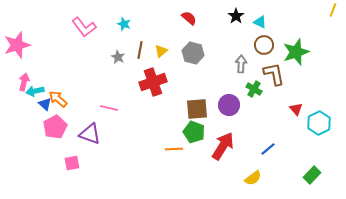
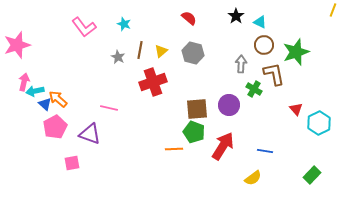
blue line: moved 3 px left, 2 px down; rotated 49 degrees clockwise
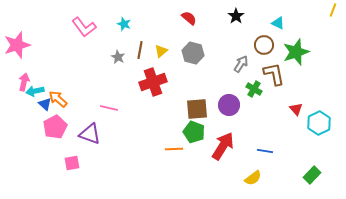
cyan triangle: moved 18 px right, 1 px down
gray arrow: rotated 30 degrees clockwise
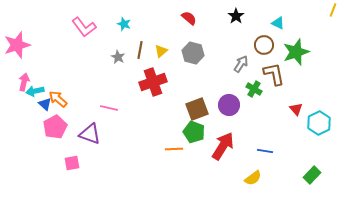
brown square: rotated 15 degrees counterclockwise
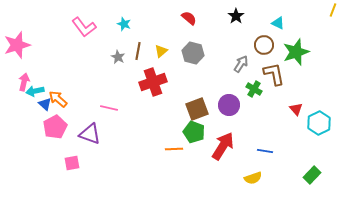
brown line: moved 2 px left, 1 px down
yellow semicircle: rotated 18 degrees clockwise
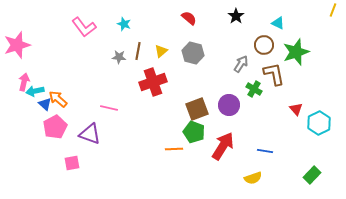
gray star: moved 1 px right; rotated 24 degrees counterclockwise
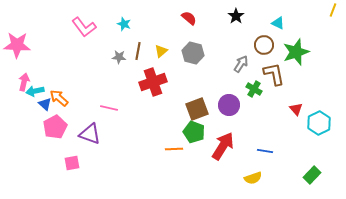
pink star: rotated 20 degrees clockwise
orange arrow: moved 1 px right, 1 px up
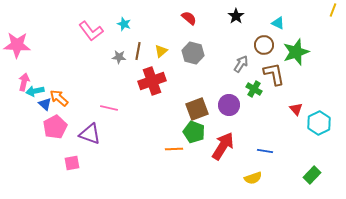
pink L-shape: moved 7 px right, 4 px down
red cross: moved 1 px left, 1 px up
